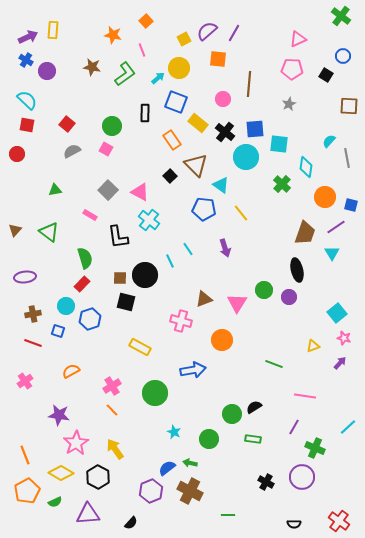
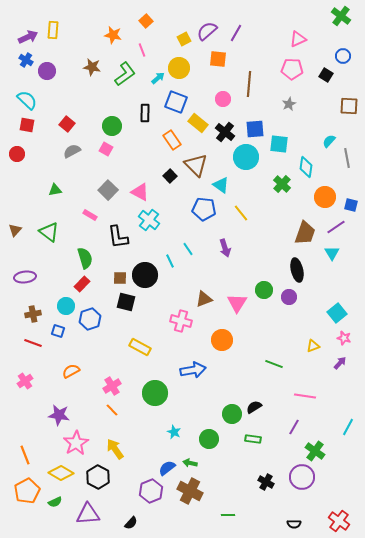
purple line at (234, 33): moved 2 px right
cyan line at (348, 427): rotated 18 degrees counterclockwise
green cross at (315, 448): moved 3 px down; rotated 12 degrees clockwise
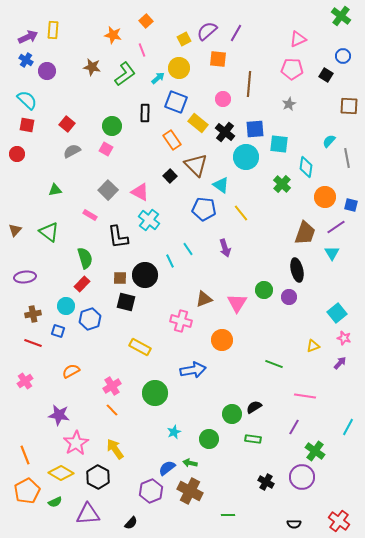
cyan star at (174, 432): rotated 24 degrees clockwise
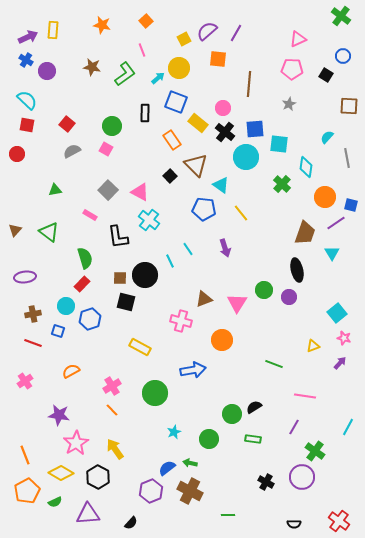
orange star at (113, 35): moved 11 px left, 10 px up
pink circle at (223, 99): moved 9 px down
cyan semicircle at (329, 141): moved 2 px left, 4 px up
purple line at (336, 227): moved 4 px up
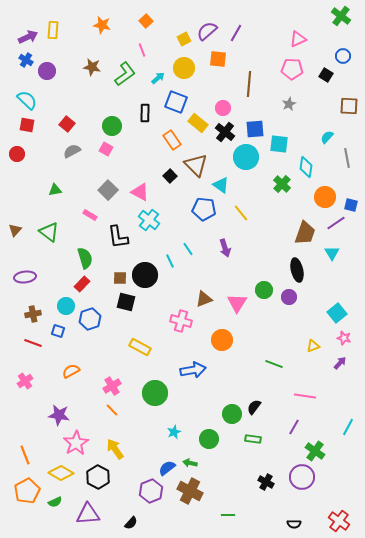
yellow circle at (179, 68): moved 5 px right
black semicircle at (254, 407): rotated 21 degrees counterclockwise
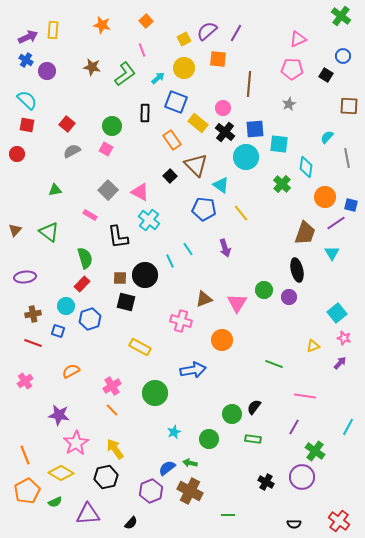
black hexagon at (98, 477): moved 8 px right; rotated 20 degrees clockwise
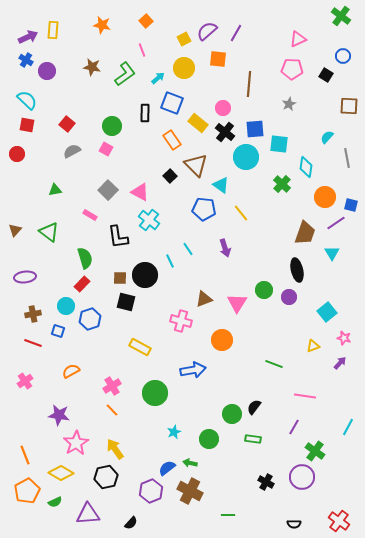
blue square at (176, 102): moved 4 px left, 1 px down
cyan square at (337, 313): moved 10 px left, 1 px up
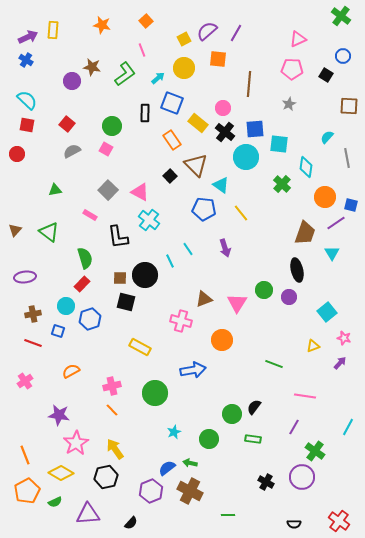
purple circle at (47, 71): moved 25 px right, 10 px down
pink cross at (112, 386): rotated 18 degrees clockwise
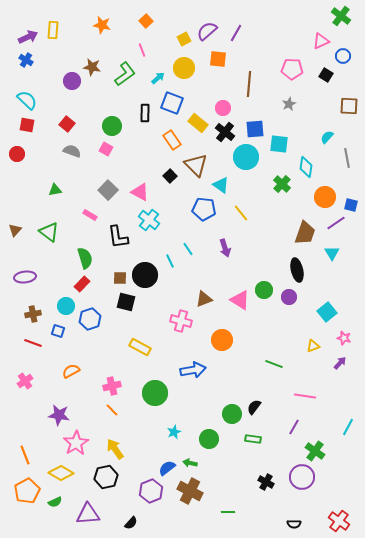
pink triangle at (298, 39): moved 23 px right, 2 px down
gray semicircle at (72, 151): rotated 48 degrees clockwise
pink triangle at (237, 303): moved 3 px right, 3 px up; rotated 30 degrees counterclockwise
green line at (228, 515): moved 3 px up
